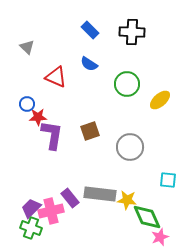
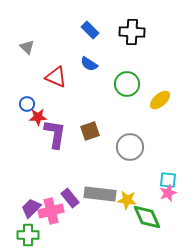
purple L-shape: moved 3 px right, 1 px up
green cross: moved 3 px left, 7 px down; rotated 20 degrees counterclockwise
pink star: moved 8 px right, 44 px up
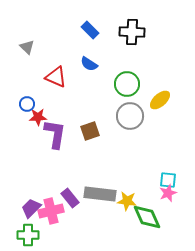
gray circle: moved 31 px up
yellow star: moved 1 px down
